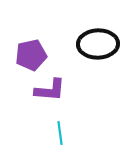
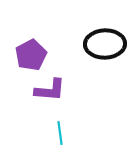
black ellipse: moved 7 px right
purple pentagon: rotated 16 degrees counterclockwise
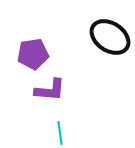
black ellipse: moved 5 px right, 7 px up; rotated 36 degrees clockwise
purple pentagon: moved 2 px right, 1 px up; rotated 20 degrees clockwise
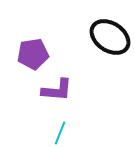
purple L-shape: moved 7 px right
cyan line: rotated 30 degrees clockwise
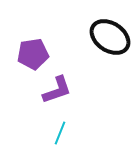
purple L-shape: rotated 24 degrees counterclockwise
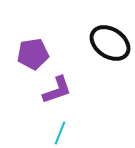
black ellipse: moved 6 px down
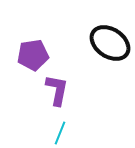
purple pentagon: moved 1 px down
purple L-shape: rotated 60 degrees counterclockwise
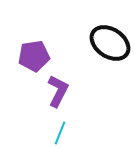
purple pentagon: moved 1 px right, 1 px down
purple L-shape: moved 1 px right, 1 px down; rotated 16 degrees clockwise
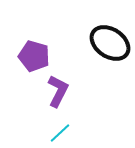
purple pentagon: rotated 24 degrees clockwise
cyan line: rotated 25 degrees clockwise
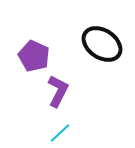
black ellipse: moved 8 px left, 1 px down
purple pentagon: rotated 8 degrees clockwise
